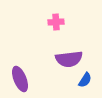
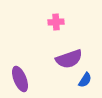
purple semicircle: rotated 12 degrees counterclockwise
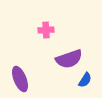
pink cross: moved 10 px left, 8 px down
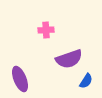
blue semicircle: moved 1 px right, 1 px down
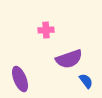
blue semicircle: rotated 70 degrees counterclockwise
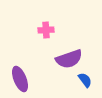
blue semicircle: moved 1 px left, 1 px up
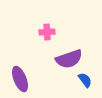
pink cross: moved 1 px right, 2 px down
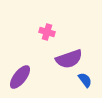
pink cross: rotated 21 degrees clockwise
purple ellipse: moved 2 px up; rotated 60 degrees clockwise
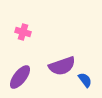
pink cross: moved 24 px left
purple semicircle: moved 7 px left, 7 px down
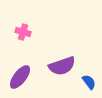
blue semicircle: moved 4 px right, 2 px down
